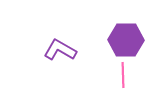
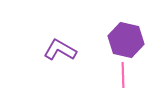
purple hexagon: rotated 12 degrees clockwise
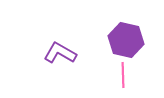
purple L-shape: moved 3 px down
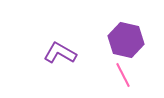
pink line: rotated 25 degrees counterclockwise
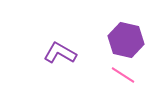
pink line: rotated 30 degrees counterclockwise
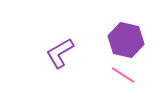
purple L-shape: rotated 60 degrees counterclockwise
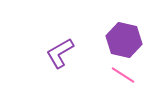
purple hexagon: moved 2 px left
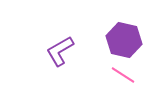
purple L-shape: moved 2 px up
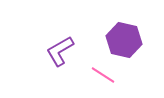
pink line: moved 20 px left
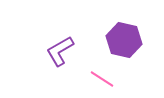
pink line: moved 1 px left, 4 px down
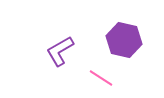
pink line: moved 1 px left, 1 px up
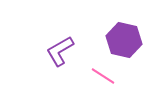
pink line: moved 2 px right, 2 px up
